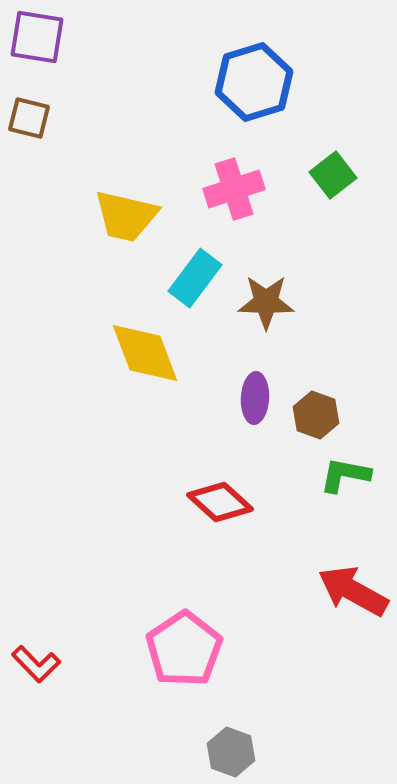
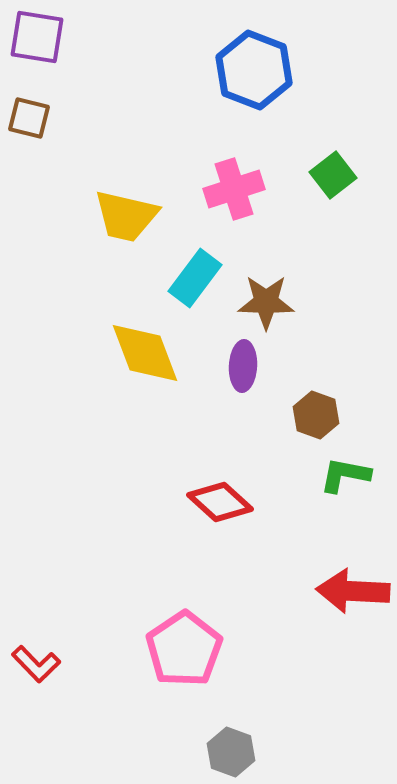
blue hexagon: moved 12 px up; rotated 22 degrees counterclockwise
purple ellipse: moved 12 px left, 32 px up
red arrow: rotated 26 degrees counterclockwise
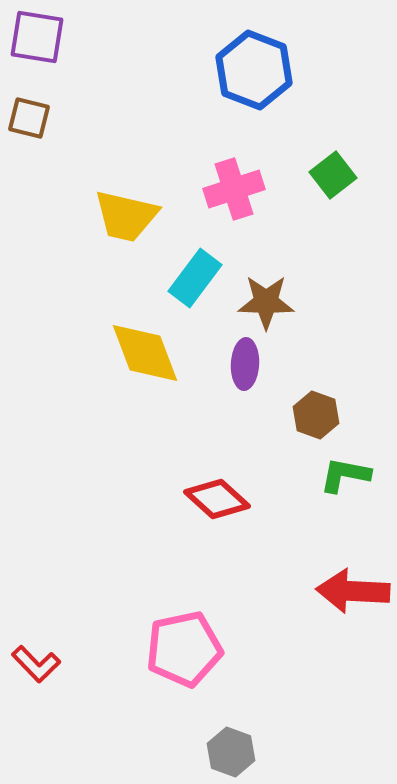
purple ellipse: moved 2 px right, 2 px up
red diamond: moved 3 px left, 3 px up
pink pentagon: rotated 22 degrees clockwise
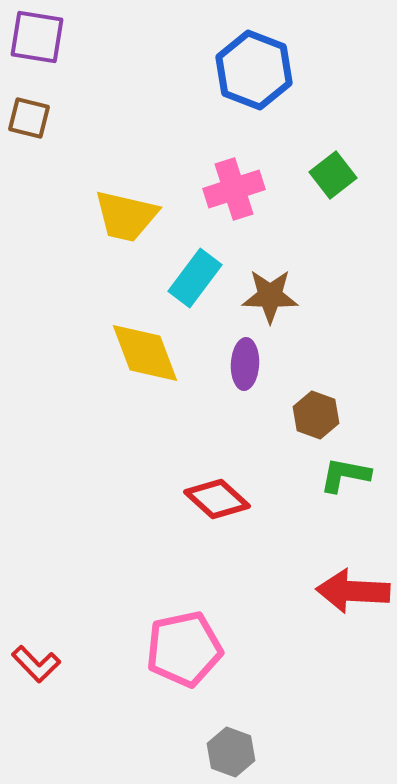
brown star: moved 4 px right, 6 px up
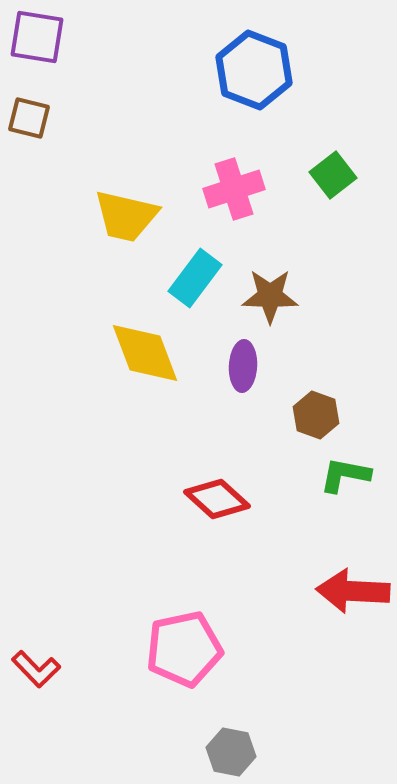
purple ellipse: moved 2 px left, 2 px down
red L-shape: moved 5 px down
gray hexagon: rotated 9 degrees counterclockwise
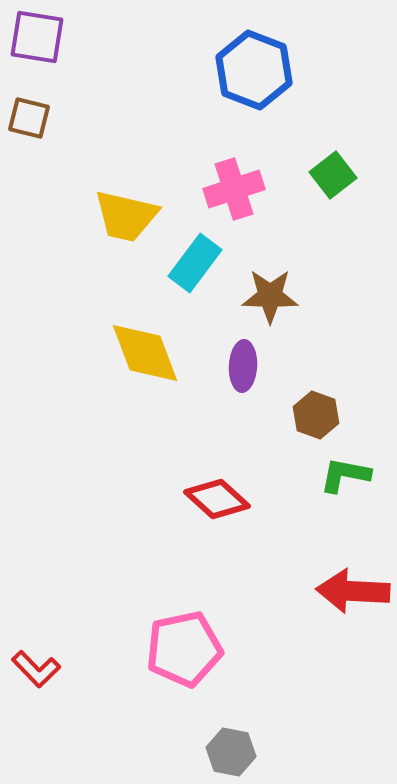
cyan rectangle: moved 15 px up
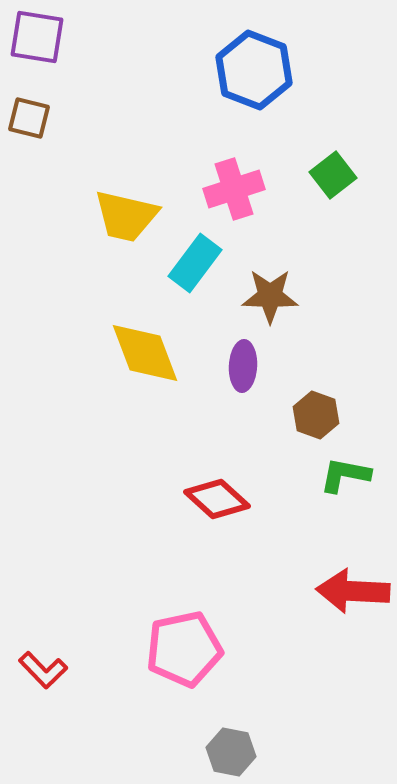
red L-shape: moved 7 px right, 1 px down
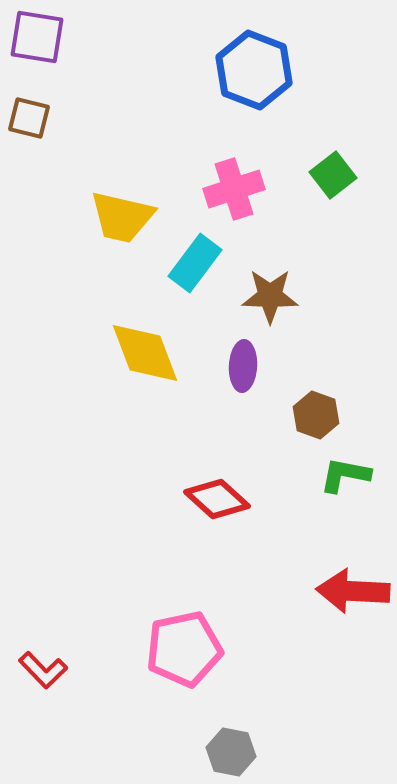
yellow trapezoid: moved 4 px left, 1 px down
